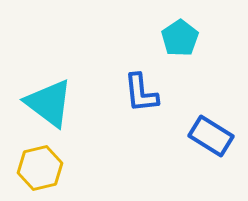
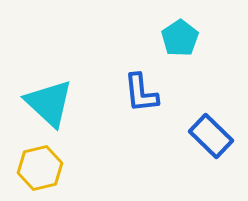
cyan triangle: rotated 6 degrees clockwise
blue rectangle: rotated 12 degrees clockwise
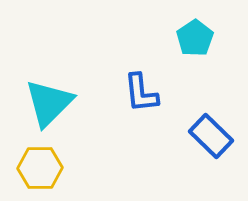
cyan pentagon: moved 15 px right
cyan triangle: rotated 32 degrees clockwise
yellow hexagon: rotated 12 degrees clockwise
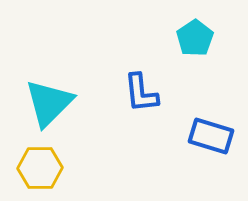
blue rectangle: rotated 27 degrees counterclockwise
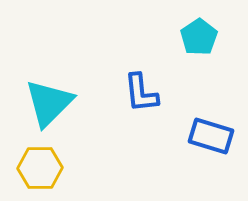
cyan pentagon: moved 4 px right, 1 px up
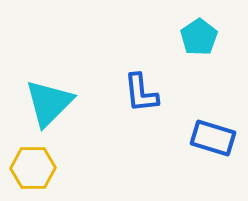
blue rectangle: moved 2 px right, 2 px down
yellow hexagon: moved 7 px left
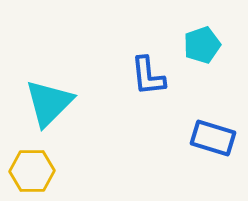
cyan pentagon: moved 3 px right, 8 px down; rotated 15 degrees clockwise
blue L-shape: moved 7 px right, 17 px up
yellow hexagon: moved 1 px left, 3 px down
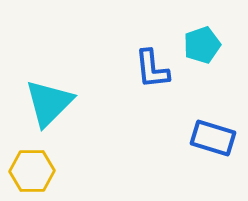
blue L-shape: moved 4 px right, 7 px up
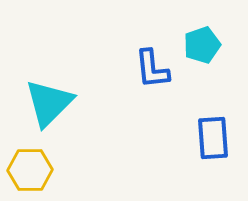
blue rectangle: rotated 69 degrees clockwise
yellow hexagon: moved 2 px left, 1 px up
